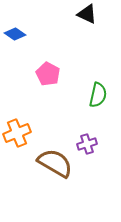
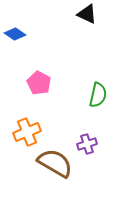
pink pentagon: moved 9 px left, 9 px down
orange cross: moved 10 px right, 1 px up
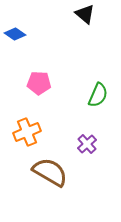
black triangle: moved 2 px left; rotated 15 degrees clockwise
pink pentagon: rotated 25 degrees counterclockwise
green semicircle: rotated 10 degrees clockwise
purple cross: rotated 24 degrees counterclockwise
brown semicircle: moved 5 px left, 9 px down
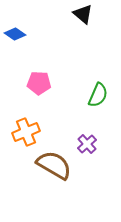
black triangle: moved 2 px left
orange cross: moved 1 px left
brown semicircle: moved 4 px right, 7 px up
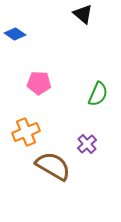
green semicircle: moved 1 px up
brown semicircle: moved 1 px left, 1 px down
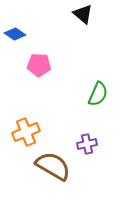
pink pentagon: moved 18 px up
purple cross: rotated 30 degrees clockwise
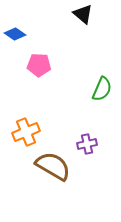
green semicircle: moved 4 px right, 5 px up
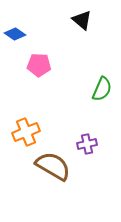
black triangle: moved 1 px left, 6 px down
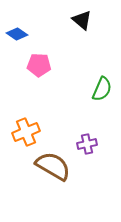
blue diamond: moved 2 px right
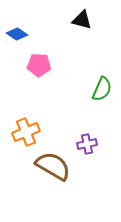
black triangle: rotated 25 degrees counterclockwise
